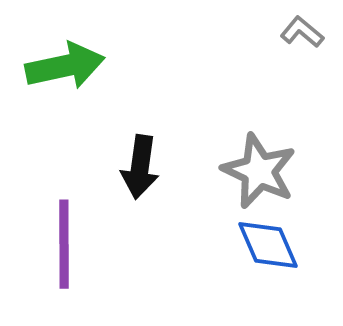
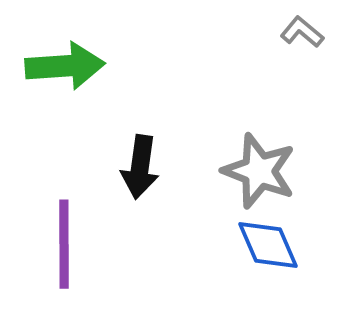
green arrow: rotated 8 degrees clockwise
gray star: rotated 4 degrees counterclockwise
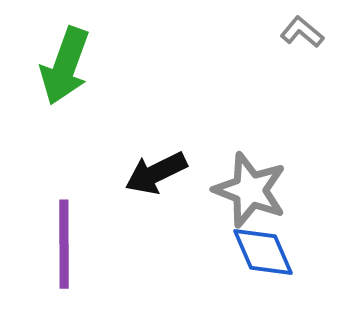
green arrow: rotated 114 degrees clockwise
black arrow: moved 16 px right, 6 px down; rotated 56 degrees clockwise
gray star: moved 9 px left, 19 px down
blue diamond: moved 5 px left, 7 px down
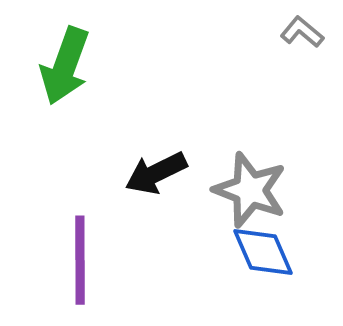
purple line: moved 16 px right, 16 px down
